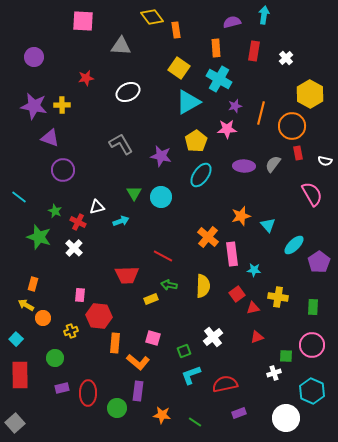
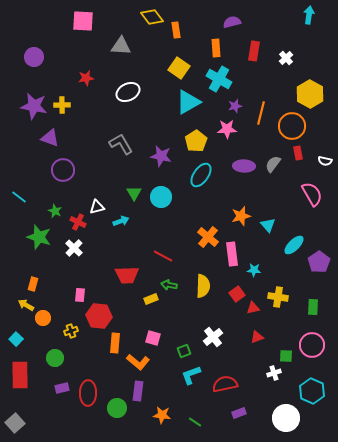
cyan arrow at (264, 15): moved 45 px right
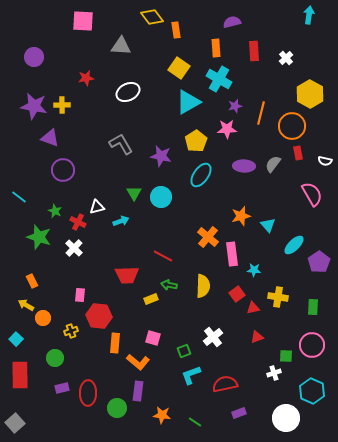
red rectangle at (254, 51): rotated 12 degrees counterclockwise
orange rectangle at (33, 284): moved 1 px left, 3 px up; rotated 40 degrees counterclockwise
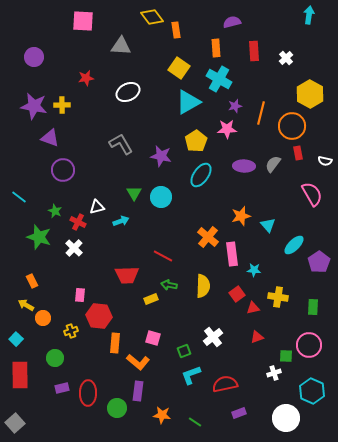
pink circle at (312, 345): moved 3 px left
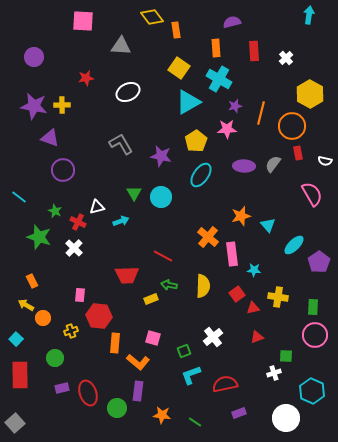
pink circle at (309, 345): moved 6 px right, 10 px up
red ellipse at (88, 393): rotated 20 degrees counterclockwise
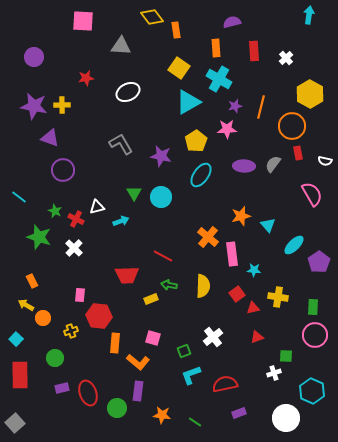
orange line at (261, 113): moved 6 px up
red cross at (78, 222): moved 2 px left, 3 px up
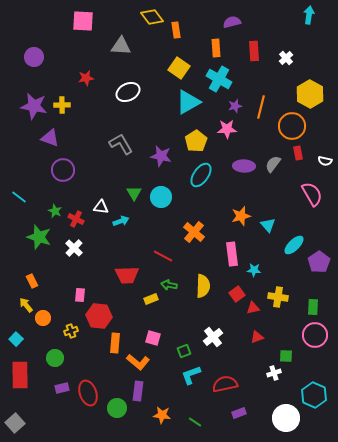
white triangle at (97, 207): moved 4 px right; rotated 21 degrees clockwise
orange cross at (208, 237): moved 14 px left, 5 px up
yellow arrow at (26, 305): rotated 21 degrees clockwise
cyan hexagon at (312, 391): moved 2 px right, 4 px down
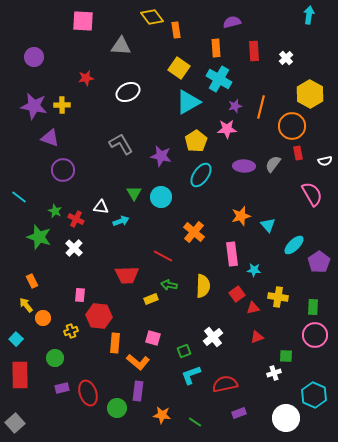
white semicircle at (325, 161): rotated 24 degrees counterclockwise
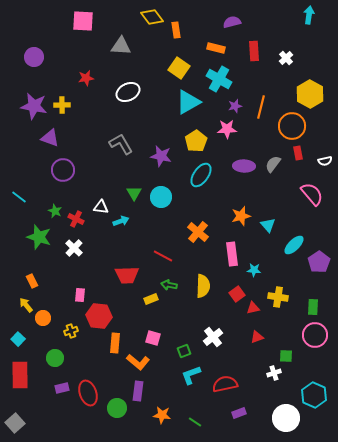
orange rectangle at (216, 48): rotated 72 degrees counterclockwise
pink semicircle at (312, 194): rotated 10 degrees counterclockwise
orange cross at (194, 232): moved 4 px right
cyan square at (16, 339): moved 2 px right
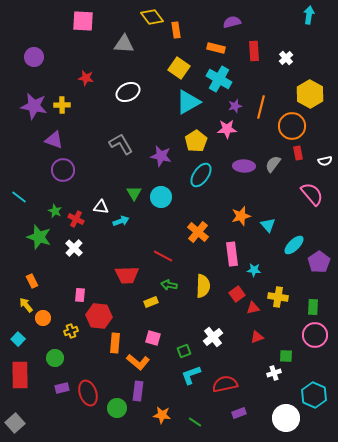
gray triangle at (121, 46): moved 3 px right, 2 px up
red star at (86, 78): rotated 21 degrees clockwise
purple triangle at (50, 138): moved 4 px right, 2 px down
yellow rectangle at (151, 299): moved 3 px down
